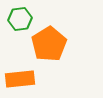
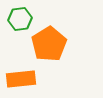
orange rectangle: moved 1 px right
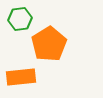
orange rectangle: moved 2 px up
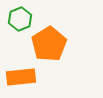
green hexagon: rotated 15 degrees counterclockwise
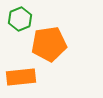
orange pentagon: rotated 24 degrees clockwise
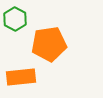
green hexagon: moved 5 px left; rotated 10 degrees counterclockwise
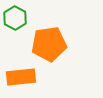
green hexagon: moved 1 px up
